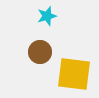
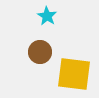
cyan star: rotated 24 degrees counterclockwise
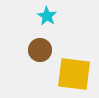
brown circle: moved 2 px up
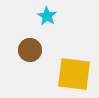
brown circle: moved 10 px left
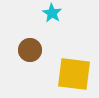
cyan star: moved 5 px right, 3 px up
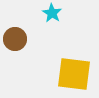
brown circle: moved 15 px left, 11 px up
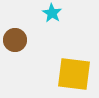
brown circle: moved 1 px down
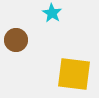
brown circle: moved 1 px right
